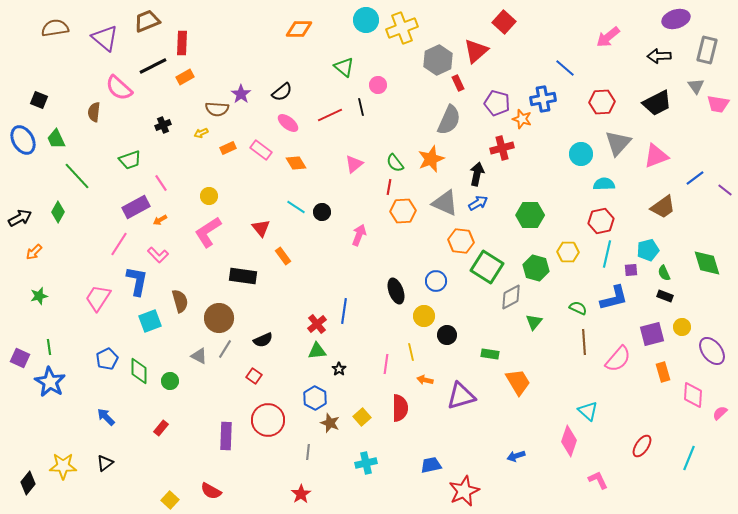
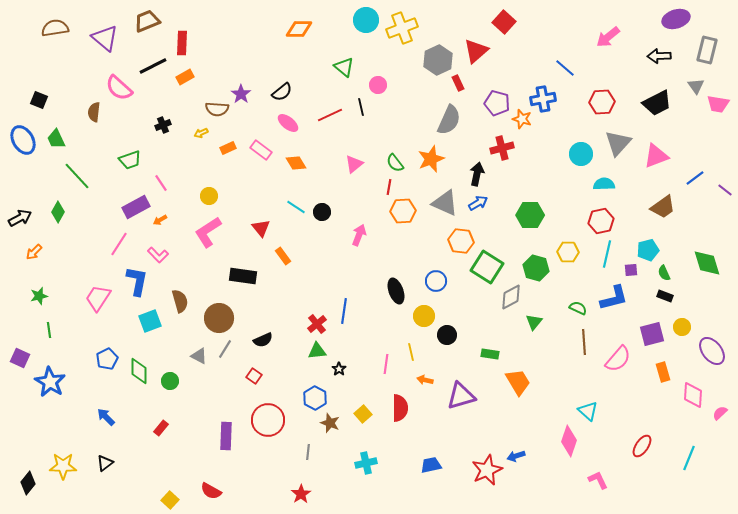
green line at (49, 347): moved 17 px up
yellow square at (362, 417): moved 1 px right, 3 px up
red star at (464, 491): moved 23 px right, 21 px up
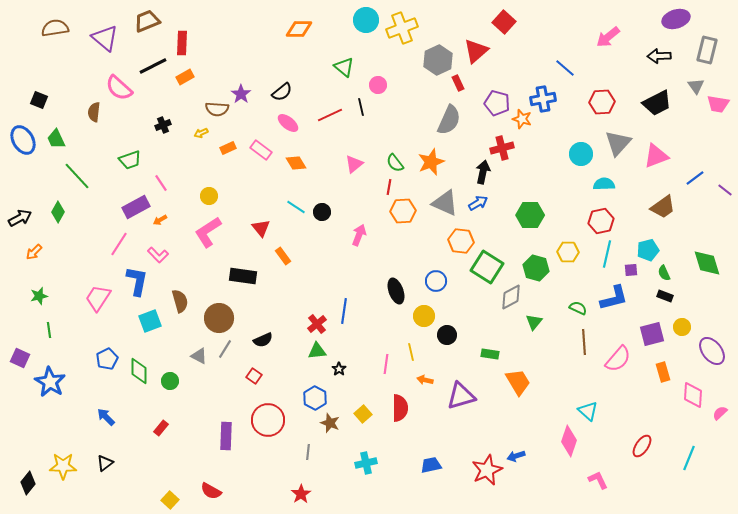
orange star at (431, 159): moved 3 px down
black arrow at (477, 174): moved 6 px right, 2 px up
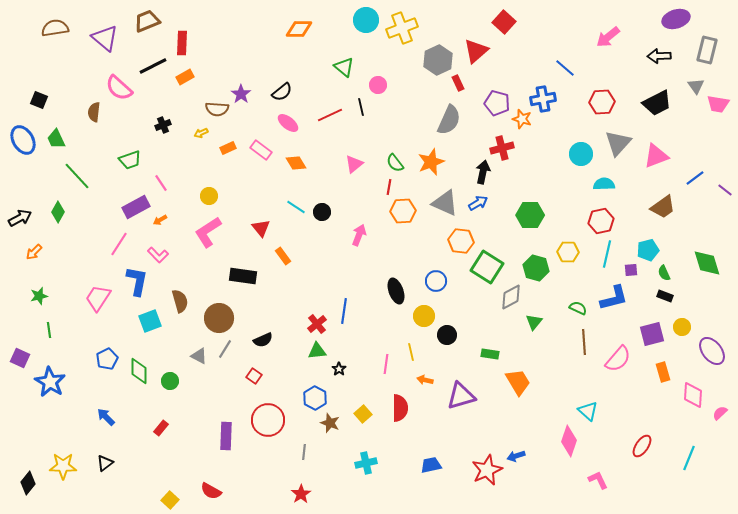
gray line at (308, 452): moved 4 px left
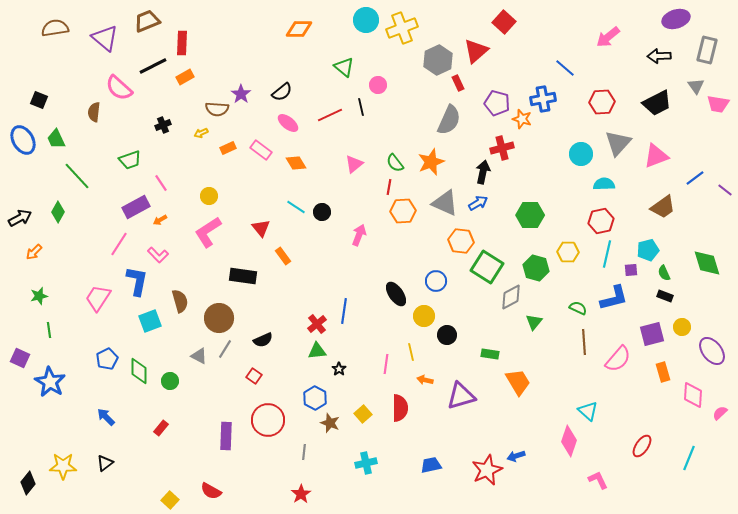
black ellipse at (396, 291): moved 3 px down; rotated 15 degrees counterclockwise
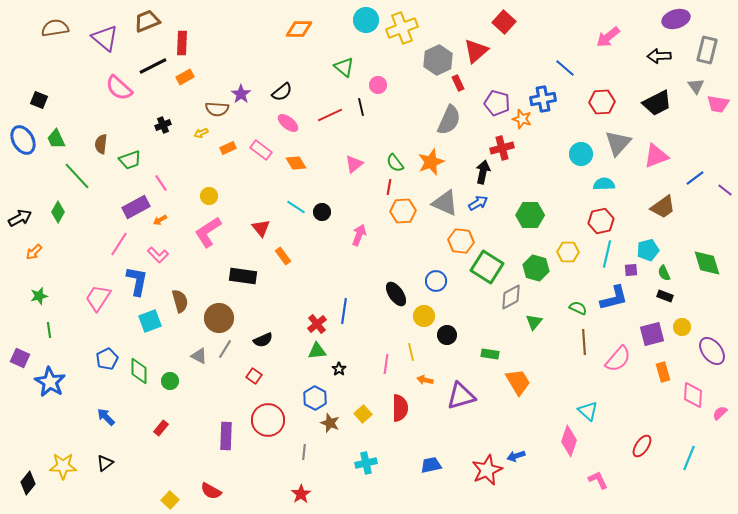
brown semicircle at (94, 112): moved 7 px right, 32 px down
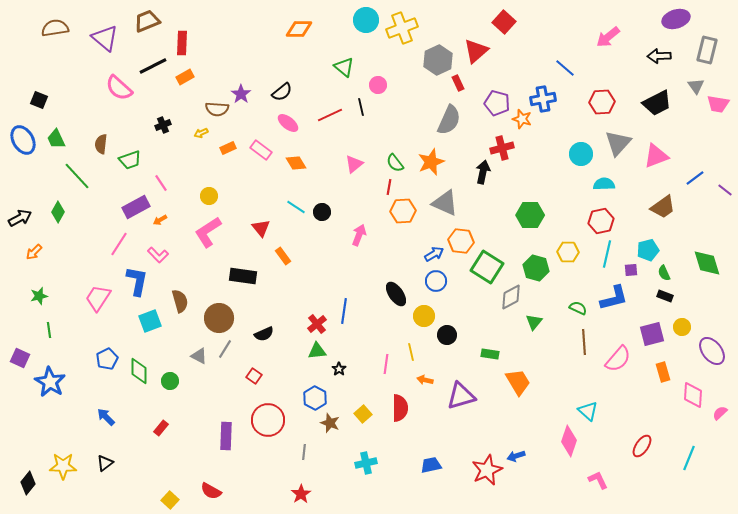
blue arrow at (478, 203): moved 44 px left, 51 px down
black semicircle at (263, 340): moved 1 px right, 6 px up
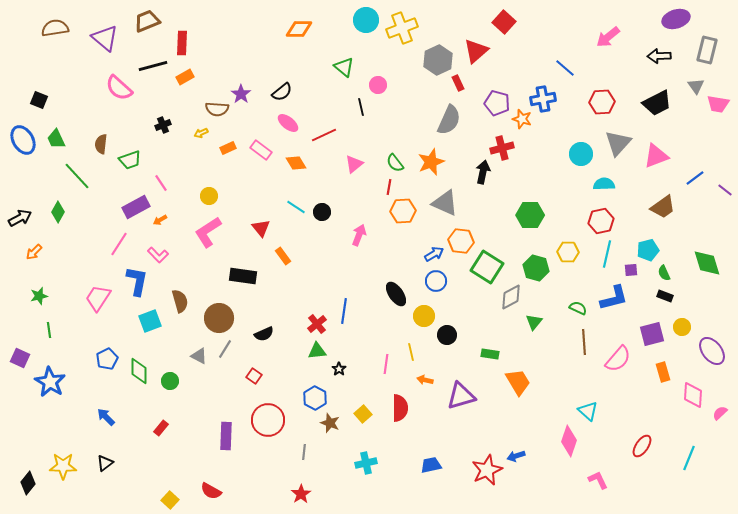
black line at (153, 66): rotated 12 degrees clockwise
red line at (330, 115): moved 6 px left, 20 px down
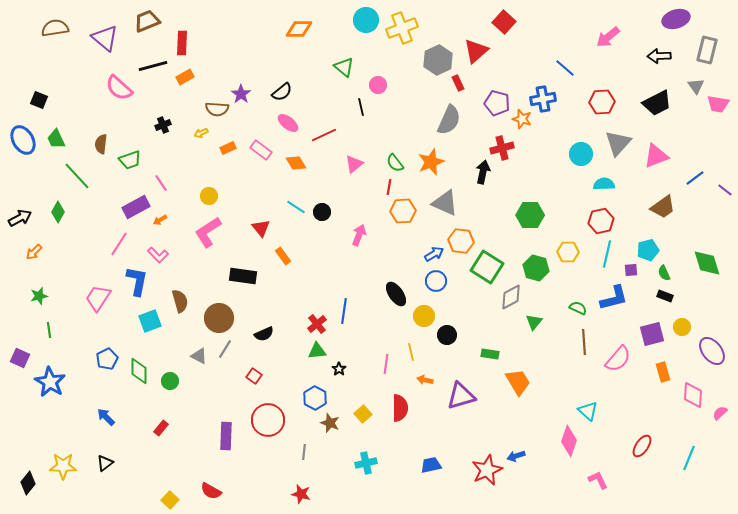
red star at (301, 494): rotated 24 degrees counterclockwise
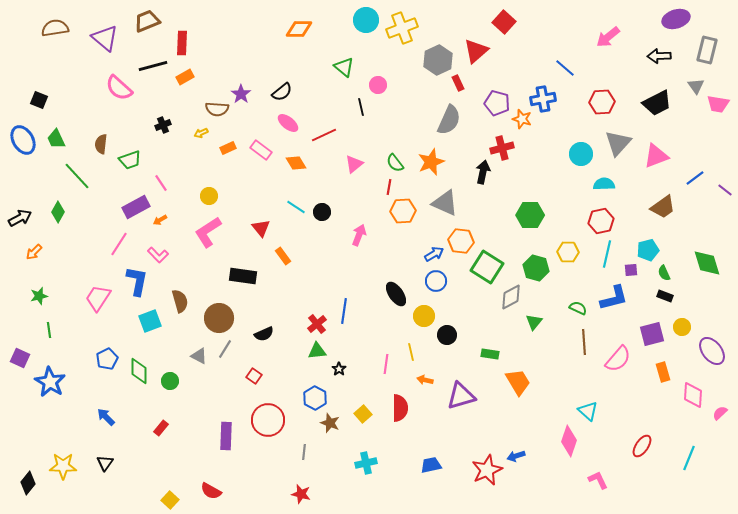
black triangle at (105, 463): rotated 18 degrees counterclockwise
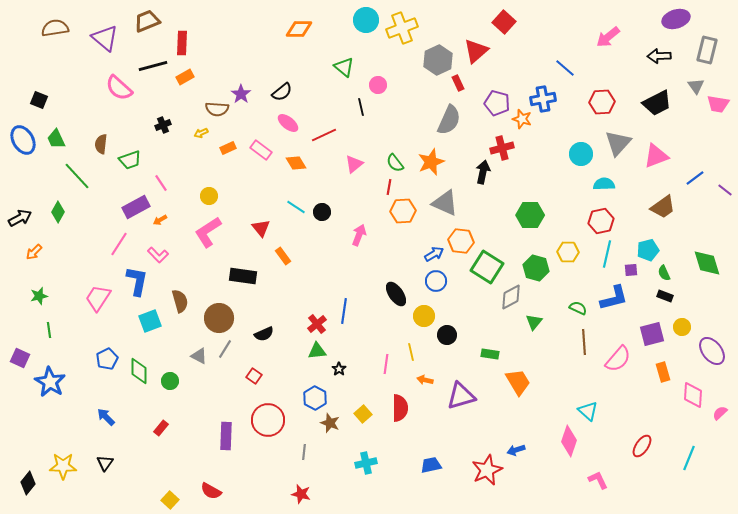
blue arrow at (516, 456): moved 6 px up
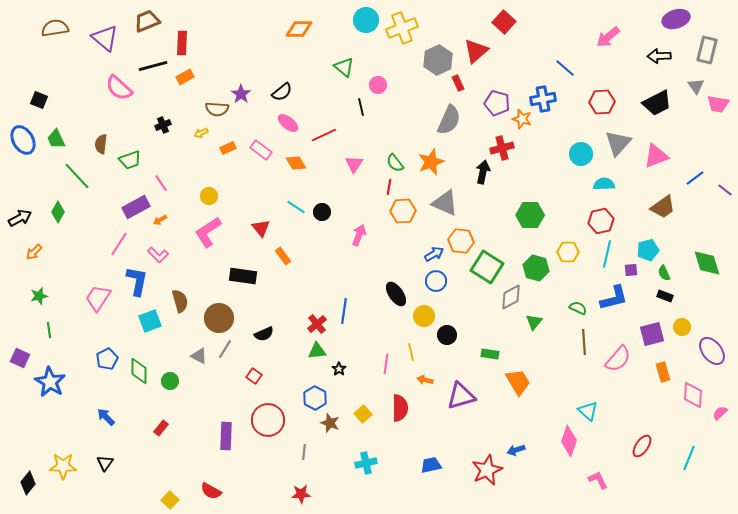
pink triangle at (354, 164): rotated 18 degrees counterclockwise
red star at (301, 494): rotated 18 degrees counterclockwise
